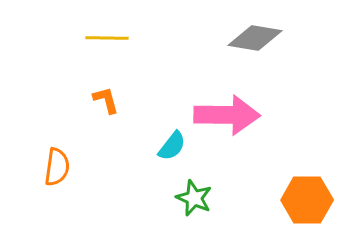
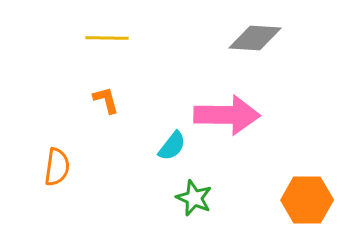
gray diamond: rotated 6 degrees counterclockwise
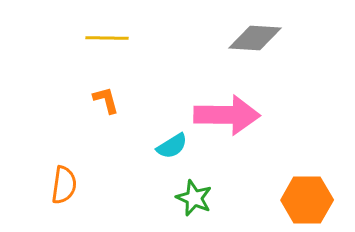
cyan semicircle: rotated 20 degrees clockwise
orange semicircle: moved 7 px right, 18 px down
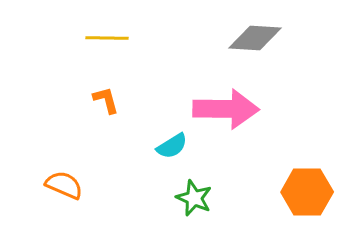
pink arrow: moved 1 px left, 6 px up
orange semicircle: rotated 75 degrees counterclockwise
orange hexagon: moved 8 px up
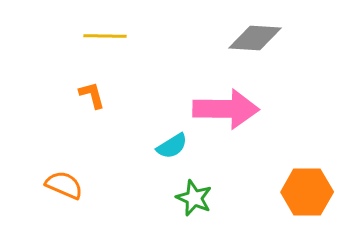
yellow line: moved 2 px left, 2 px up
orange L-shape: moved 14 px left, 5 px up
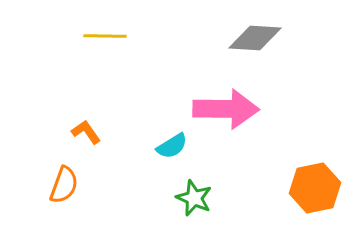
orange L-shape: moved 6 px left, 37 px down; rotated 20 degrees counterclockwise
orange semicircle: rotated 87 degrees clockwise
orange hexagon: moved 8 px right, 4 px up; rotated 12 degrees counterclockwise
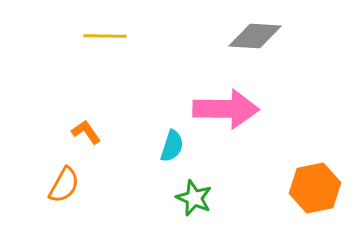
gray diamond: moved 2 px up
cyan semicircle: rotated 40 degrees counterclockwise
orange semicircle: rotated 9 degrees clockwise
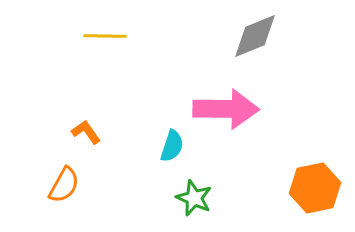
gray diamond: rotated 26 degrees counterclockwise
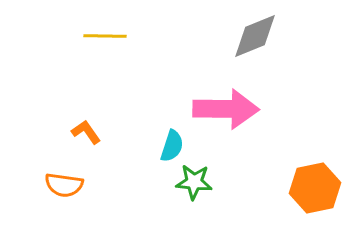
orange semicircle: rotated 69 degrees clockwise
green star: moved 16 px up; rotated 18 degrees counterclockwise
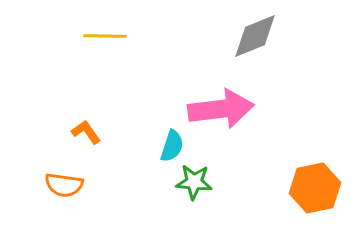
pink arrow: moved 5 px left; rotated 8 degrees counterclockwise
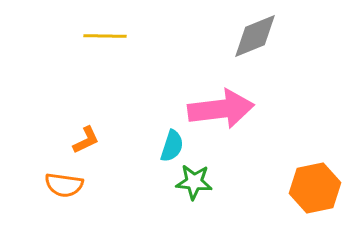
orange L-shape: moved 8 px down; rotated 100 degrees clockwise
